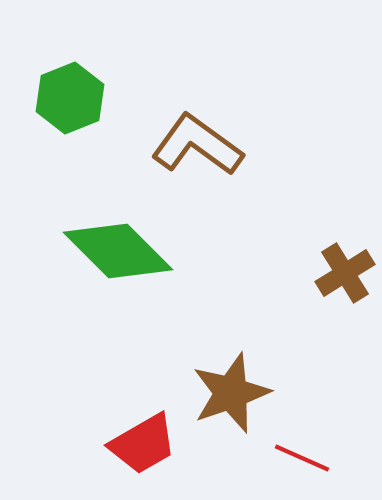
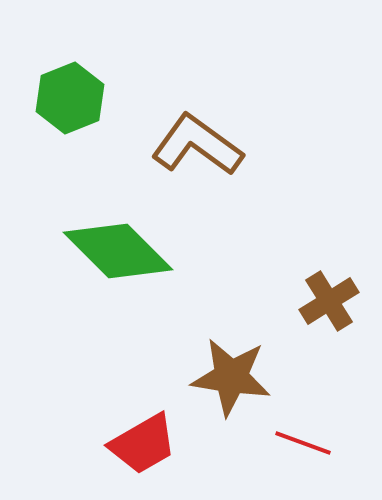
brown cross: moved 16 px left, 28 px down
brown star: moved 16 px up; rotated 28 degrees clockwise
red line: moved 1 px right, 15 px up; rotated 4 degrees counterclockwise
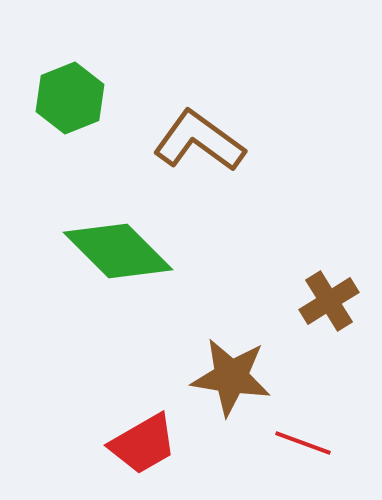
brown L-shape: moved 2 px right, 4 px up
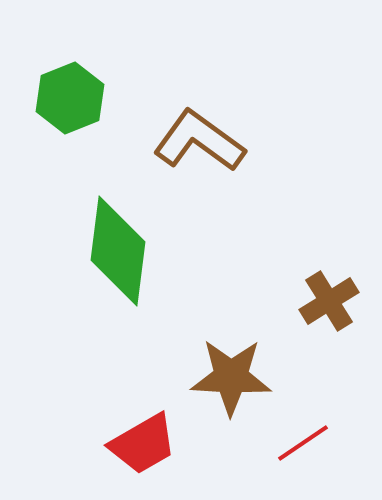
green diamond: rotated 52 degrees clockwise
brown star: rotated 6 degrees counterclockwise
red line: rotated 54 degrees counterclockwise
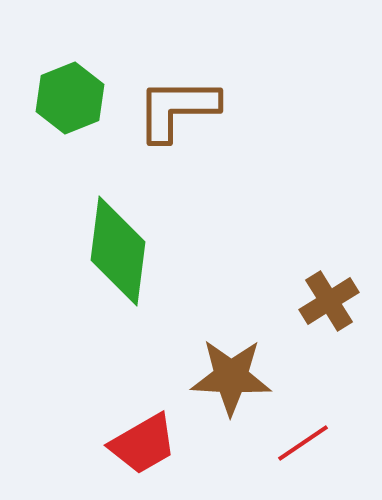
brown L-shape: moved 22 px left, 32 px up; rotated 36 degrees counterclockwise
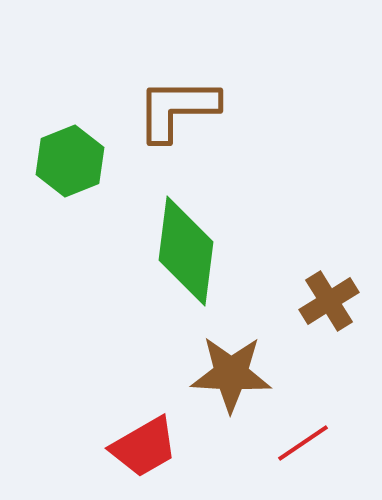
green hexagon: moved 63 px down
green diamond: moved 68 px right
brown star: moved 3 px up
red trapezoid: moved 1 px right, 3 px down
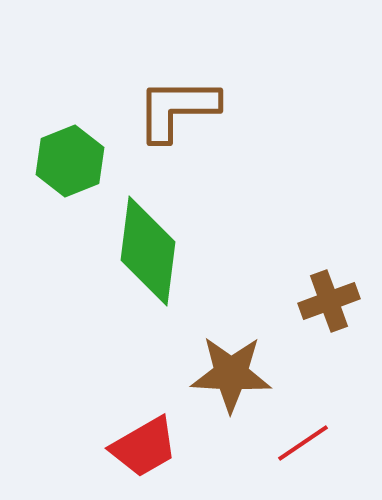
green diamond: moved 38 px left
brown cross: rotated 12 degrees clockwise
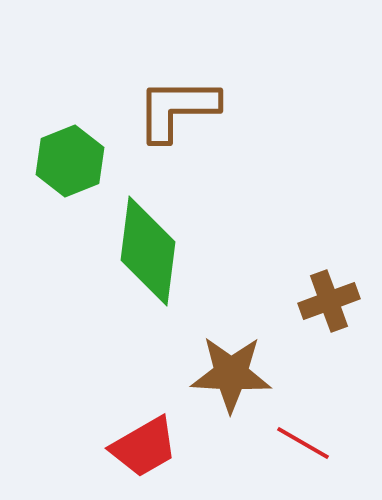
red line: rotated 64 degrees clockwise
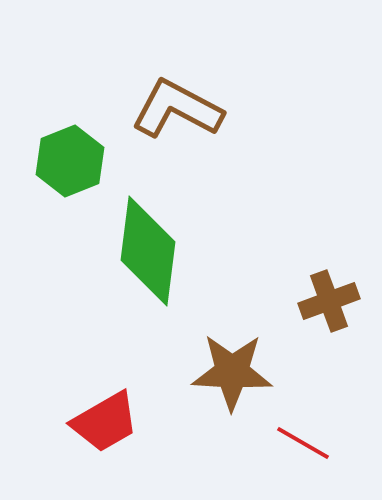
brown L-shape: rotated 28 degrees clockwise
brown star: moved 1 px right, 2 px up
red trapezoid: moved 39 px left, 25 px up
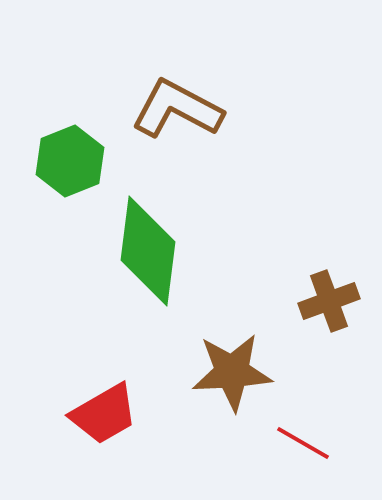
brown star: rotated 6 degrees counterclockwise
red trapezoid: moved 1 px left, 8 px up
